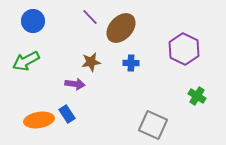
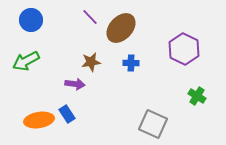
blue circle: moved 2 px left, 1 px up
gray square: moved 1 px up
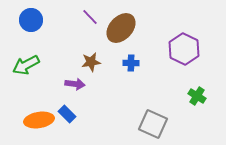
green arrow: moved 4 px down
blue rectangle: rotated 12 degrees counterclockwise
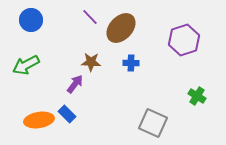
purple hexagon: moved 9 px up; rotated 16 degrees clockwise
brown star: rotated 12 degrees clockwise
purple arrow: rotated 60 degrees counterclockwise
gray square: moved 1 px up
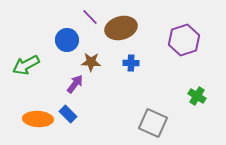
blue circle: moved 36 px right, 20 px down
brown ellipse: rotated 32 degrees clockwise
blue rectangle: moved 1 px right
orange ellipse: moved 1 px left, 1 px up; rotated 12 degrees clockwise
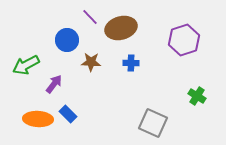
purple arrow: moved 21 px left
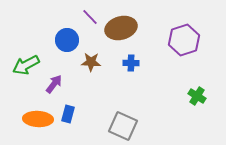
blue rectangle: rotated 60 degrees clockwise
gray square: moved 30 px left, 3 px down
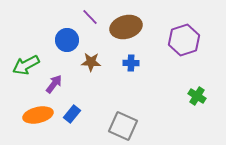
brown ellipse: moved 5 px right, 1 px up
blue rectangle: moved 4 px right; rotated 24 degrees clockwise
orange ellipse: moved 4 px up; rotated 16 degrees counterclockwise
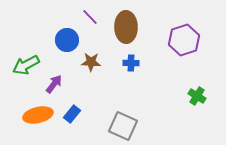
brown ellipse: rotated 76 degrees counterclockwise
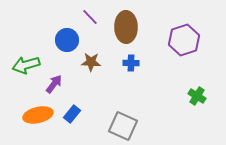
green arrow: rotated 12 degrees clockwise
